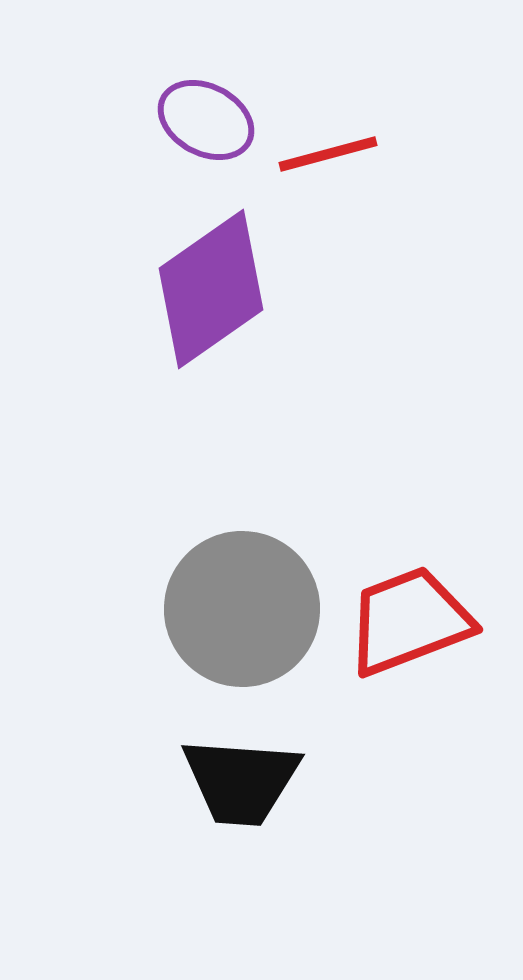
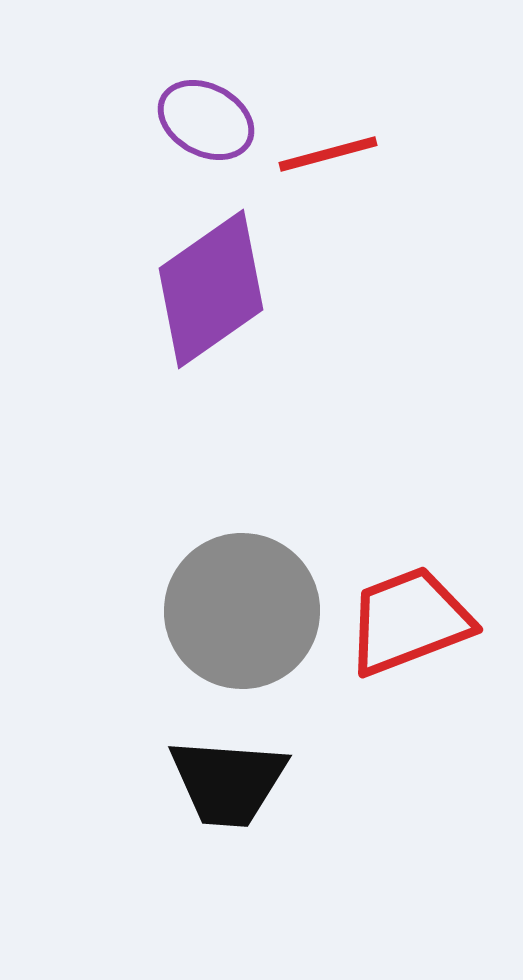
gray circle: moved 2 px down
black trapezoid: moved 13 px left, 1 px down
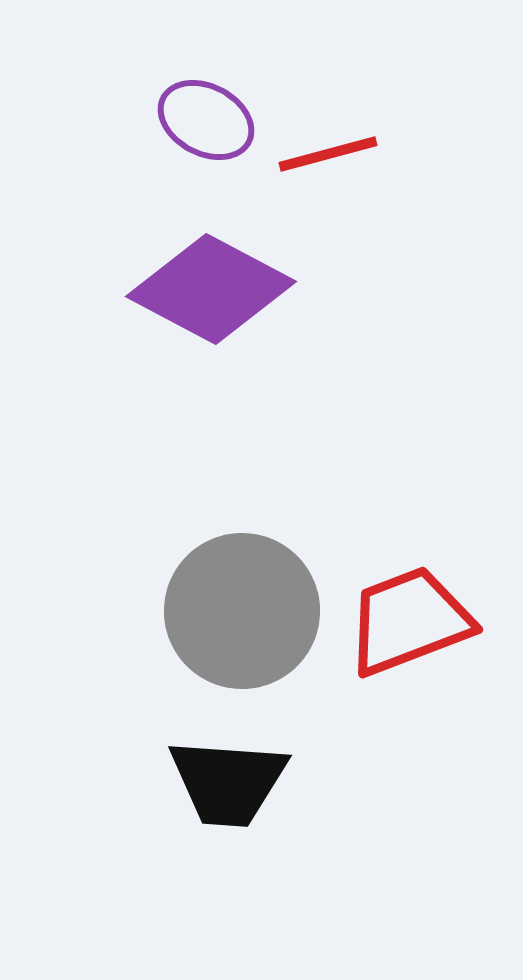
purple diamond: rotated 63 degrees clockwise
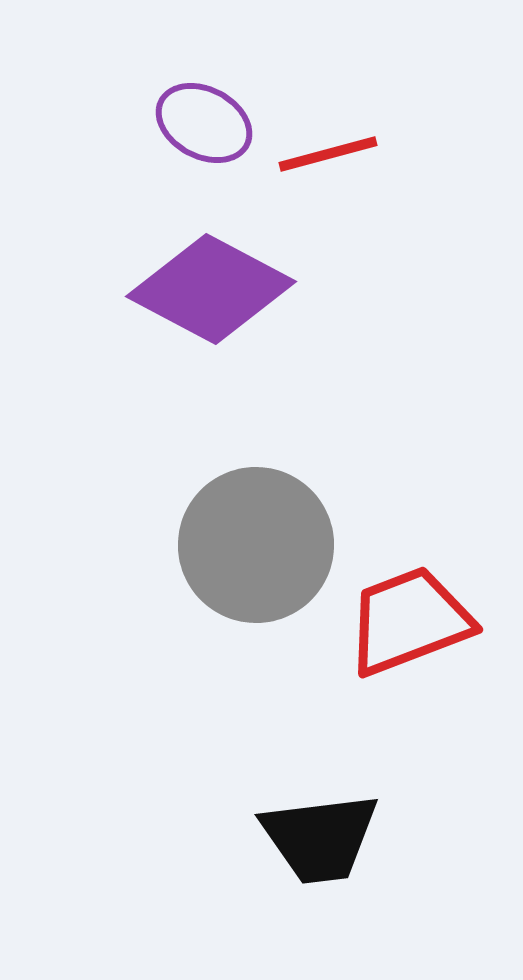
purple ellipse: moved 2 px left, 3 px down
gray circle: moved 14 px right, 66 px up
black trapezoid: moved 92 px right, 56 px down; rotated 11 degrees counterclockwise
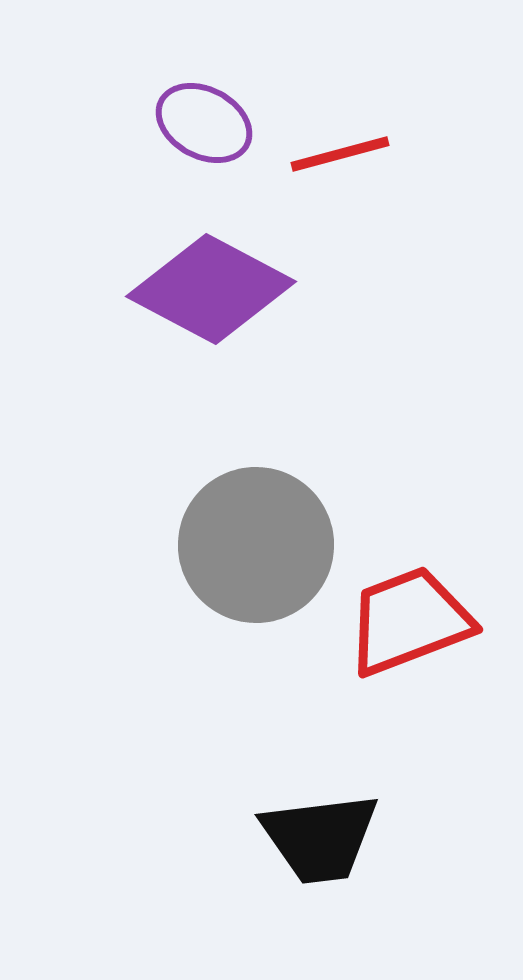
red line: moved 12 px right
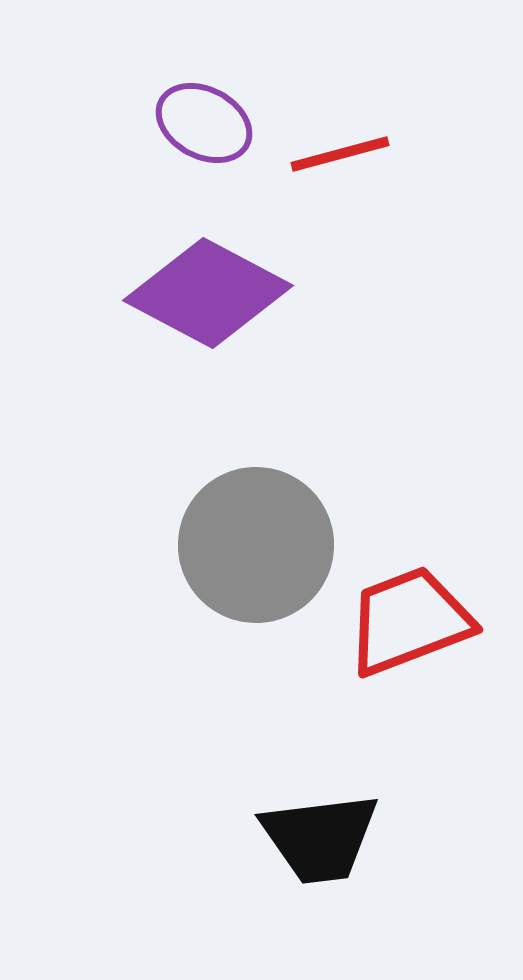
purple diamond: moved 3 px left, 4 px down
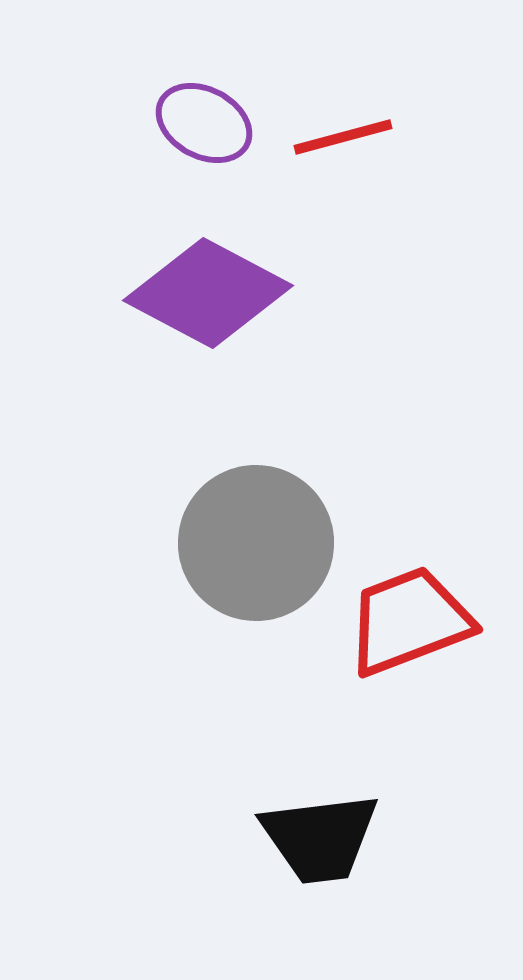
red line: moved 3 px right, 17 px up
gray circle: moved 2 px up
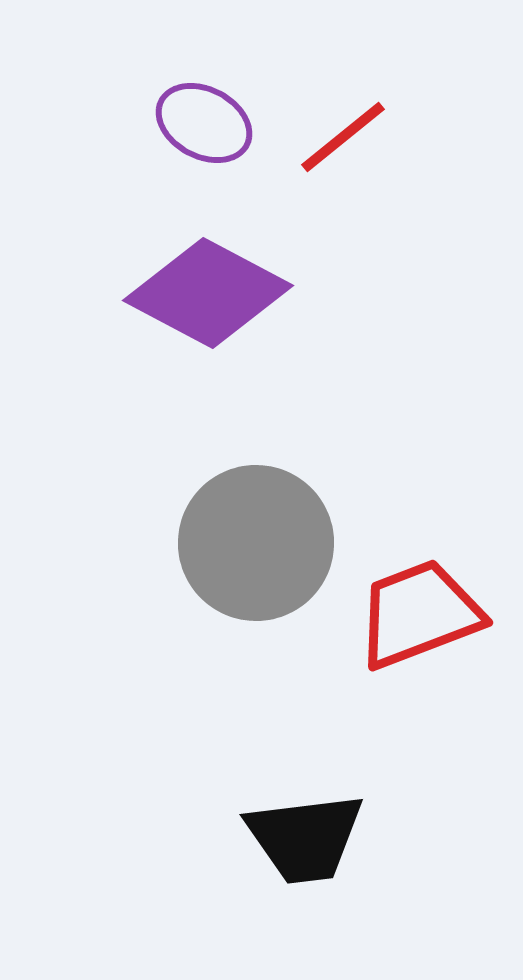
red line: rotated 24 degrees counterclockwise
red trapezoid: moved 10 px right, 7 px up
black trapezoid: moved 15 px left
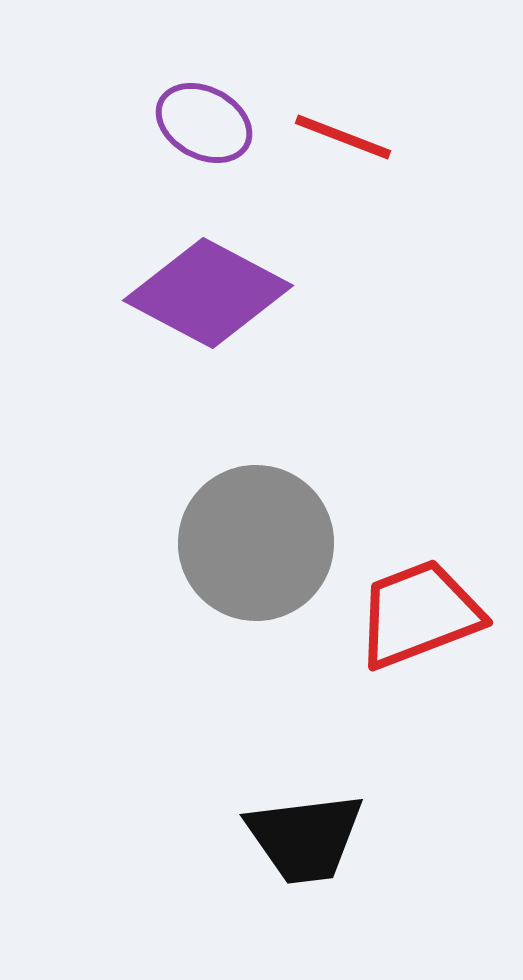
red line: rotated 60 degrees clockwise
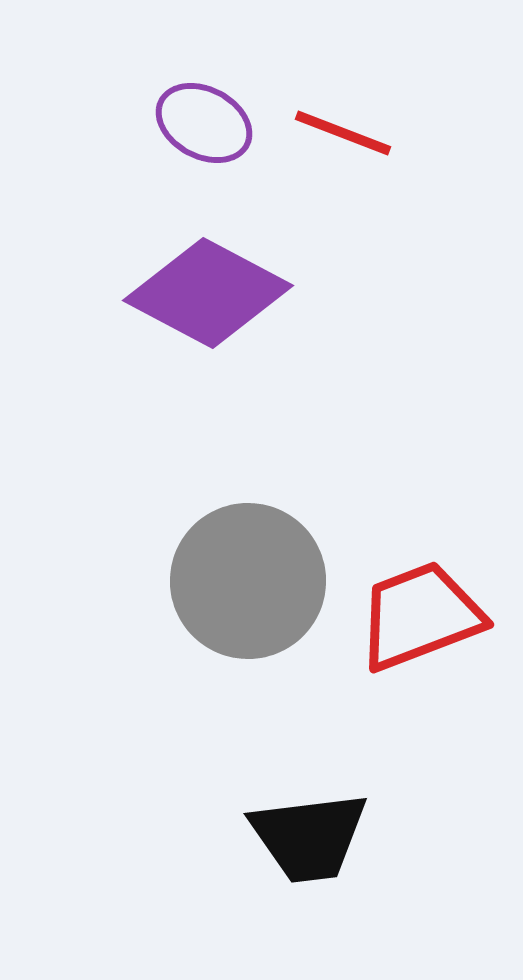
red line: moved 4 px up
gray circle: moved 8 px left, 38 px down
red trapezoid: moved 1 px right, 2 px down
black trapezoid: moved 4 px right, 1 px up
